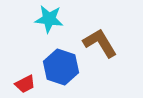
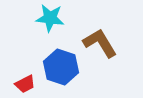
cyan star: moved 1 px right, 1 px up
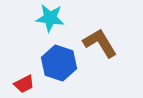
blue hexagon: moved 2 px left, 4 px up
red trapezoid: moved 1 px left
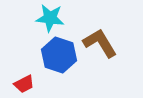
blue hexagon: moved 8 px up
